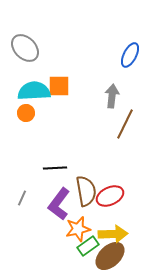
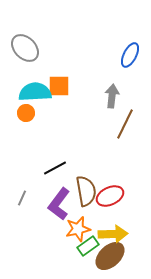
cyan semicircle: moved 1 px right, 1 px down
black line: rotated 25 degrees counterclockwise
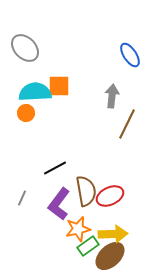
blue ellipse: rotated 60 degrees counterclockwise
brown line: moved 2 px right
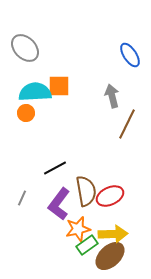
gray arrow: rotated 20 degrees counterclockwise
green rectangle: moved 1 px left, 1 px up
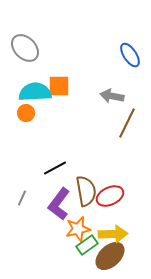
gray arrow: rotated 65 degrees counterclockwise
brown line: moved 1 px up
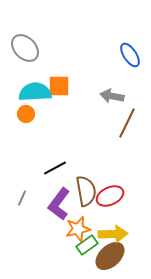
orange circle: moved 1 px down
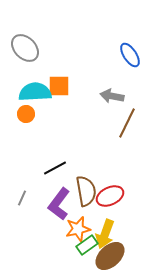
yellow arrow: moved 8 px left; rotated 112 degrees clockwise
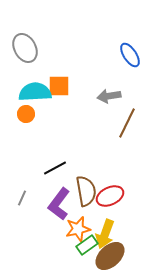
gray ellipse: rotated 16 degrees clockwise
gray arrow: moved 3 px left; rotated 20 degrees counterclockwise
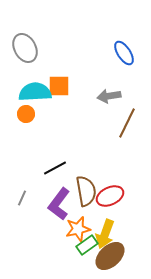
blue ellipse: moved 6 px left, 2 px up
